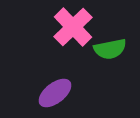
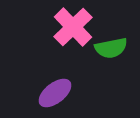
green semicircle: moved 1 px right, 1 px up
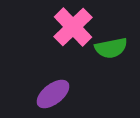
purple ellipse: moved 2 px left, 1 px down
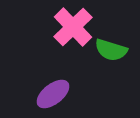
green semicircle: moved 2 px down; rotated 28 degrees clockwise
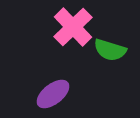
green semicircle: moved 1 px left
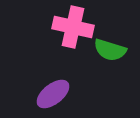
pink cross: rotated 33 degrees counterclockwise
